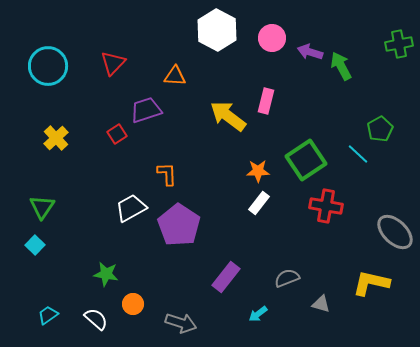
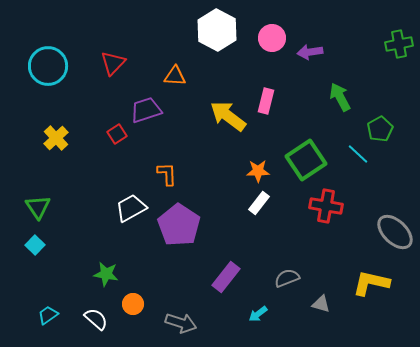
purple arrow: rotated 25 degrees counterclockwise
green arrow: moved 1 px left, 31 px down
green triangle: moved 4 px left; rotated 8 degrees counterclockwise
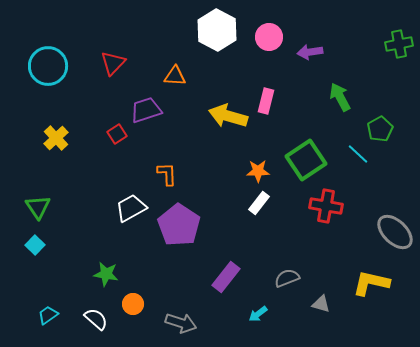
pink circle: moved 3 px left, 1 px up
yellow arrow: rotated 21 degrees counterclockwise
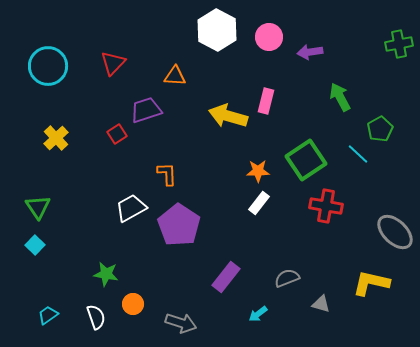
white semicircle: moved 2 px up; rotated 30 degrees clockwise
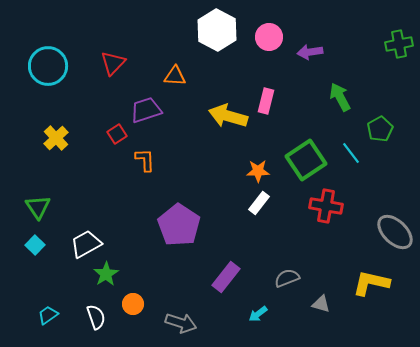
cyan line: moved 7 px left, 1 px up; rotated 10 degrees clockwise
orange L-shape: moved 22 px left, 14 px up
white trapezoid: moved 45 px left, 36 px down
green star: rotated 30 degrees clockwise
